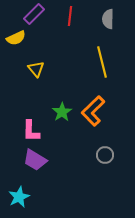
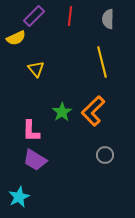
purple rectangle: moved 2 px down
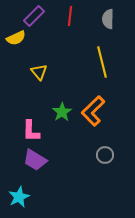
yellow triangle: moved 3 px right, 3 px down
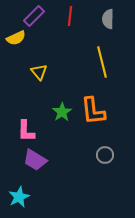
orange L-shape: rotated 52 degrees counterclockwise
pink L-shape: moved 5 px left
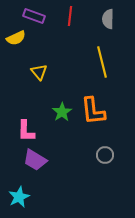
purple rectangle: rotated 65 degrees clockwise
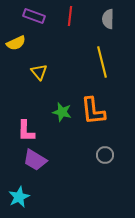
yellow semicircle: moved 5 px down
green star: rotated 24 degrees counterclockwise
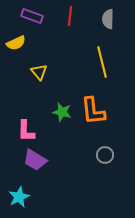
purple rectangle: moved 2 px left
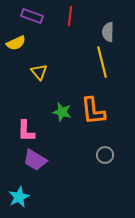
gray semicircle: moved 13 px down
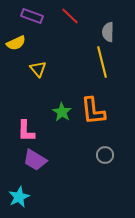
red line: rotated 54 degrees counterclockwise
yellow triangle: moved 1 px left, 3 px up
green star: rotated 18 degrees clockwise
